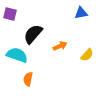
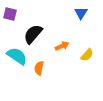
blue triangle: rotated 48 degrees counterclockwise
orange arrow: moved 2 px right
cyan semicircle: moved 1 px down; rotated 15 degrees clockwise
orange semicircle: moved 11 px right, 11 px up
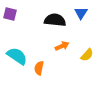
black semicircle: moved 22 px right, 14 px up; rotated 55 degrees clockwise
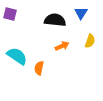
yellow semicircle: moved 3 px right, 14 px up; rotated 24 degrees counterclockwise
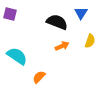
black semicircle: moved 2 px right, 2 px down; rotated 15 degrees clockwise
orange semicircle: moved 9 px down; rotated 32 degrees clockwise
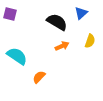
blue triangle: rotated 16 degrees clockwise
black semicircle: rotated 10 degrees clockwise
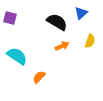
purple square: moved 4 px down
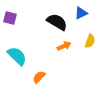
blue triangle: rotated 16 degrees clockwise
orange arrow: moved 2 px right
cyan semicircle: rotated 10 degrees clockwise
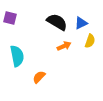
blue triangle: moved 10 px down
cyan semicircle: rotated 35 degrees clockwise
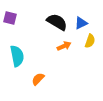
orange semicircle: moved 1 px left, 2 px down
